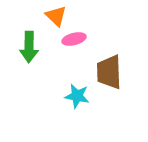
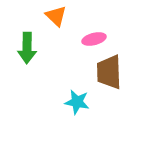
pink ellipse: moved 20 px right
green arrow: moved 2 px left, 1 px down
cyan star: moved 6 px down
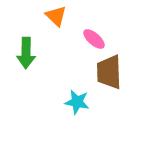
pink ellipse: rotated 55 degrees clockwise
green arrow: moved 1 px left, 5 px down
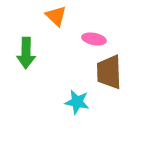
pink ellipse: rotated 30 degrees counterclockwise
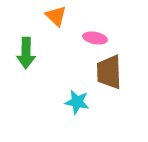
pink ellipse: moved 1 px right, 1 px up
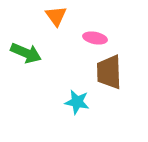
orange triangle: rotated 10 degrees clockwise
green arrow: rotated 68 degrees counterclockwise
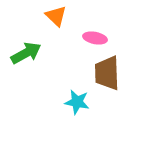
orange triangle: rotated 10 degrees counterclockwise
green arrow: rotated 52 degrees counterclockwise
brown trapezoid: moved 2 px left, 1 px down
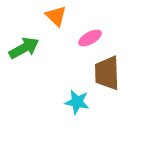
pink ellipse: moved 5 px left; rotated 40 degrees counterclockwise
green arrow: moved 2 px left, 5 px up
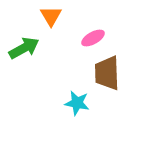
orange triangle: moved 5 px left; rotated 15 degrees clockwise
pink ellipse: moved 3 px right
cyan star: moved 1 px down
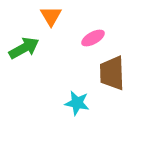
brown trapezoid: moved 5 px right
